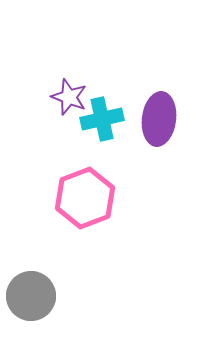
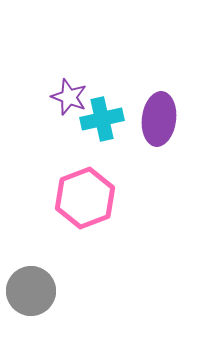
gray circle: moved 5 px up
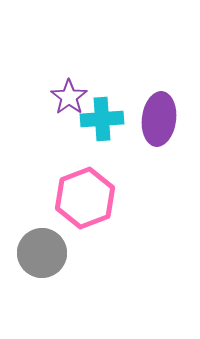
purple star: rotated 15 degrees clockwise
cyan cross: rotated 9 degrees clockwise
gray circle: moved 11 px right, 38 px up
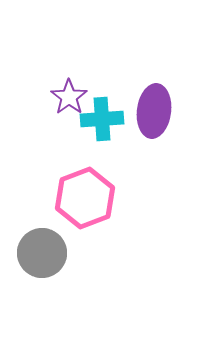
purple ellipse: moved 5 px left, 8 px up
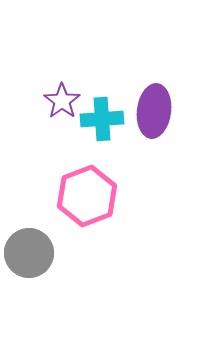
purple star: moved 7 px left, 4 px down
pink hexagon: moved 2 px right, 2 px up
gray circle: moved 13 px left
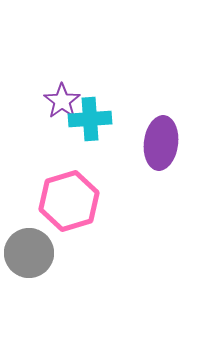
purple ellipse: moved 7 px right, 32 px down
cyan cross: moved 12 px left
pink hexagon: moved 18 px left, 5 px down; rotated 4 degrees clockwise
